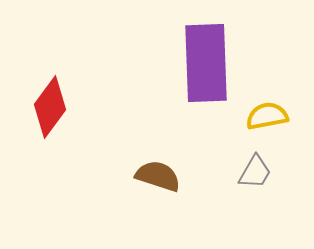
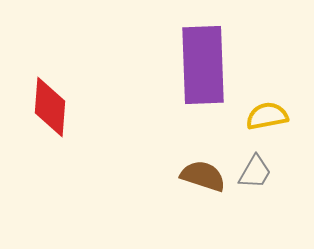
purple rectangle: moved 3 px left, 2 px down
red diamond: rotated 32 degrees counterclockwise
brown semicircle: moved 45 px right
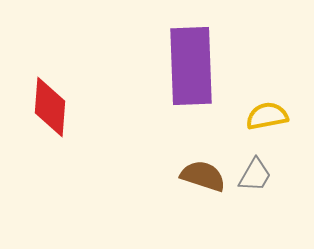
purple rectangle: moved 12 px left, 1 px down
gray trapezoid: moved 3 px down
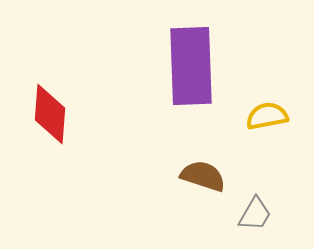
red diamond: moved 7 px down
gray trapezoid: moved 39 px down
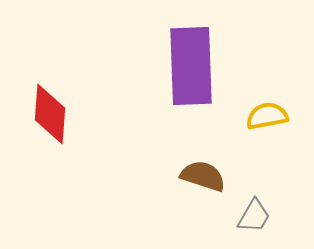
gray trapezoid: moved 1 px left, 2 px down
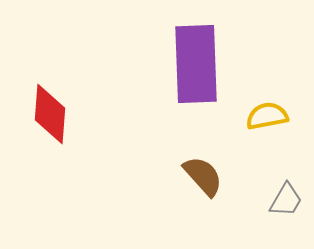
purple rectangle: moved 5 px right, 2 px up
brown semicircle: rotated 30 degrees clockwise
gray trapezoid: moved 32 px right, 16 px up
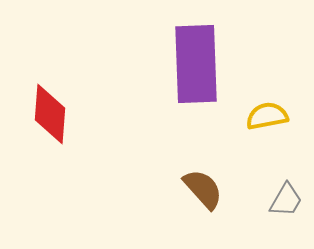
brown semicircle: moved 13 px down
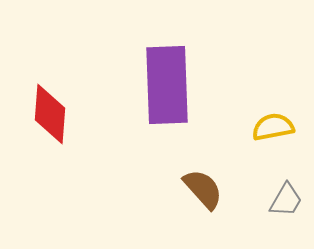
purple rectangle: moved 29 px left, 21 px down
yellow semicircle: moved 6 px right, 11 px down
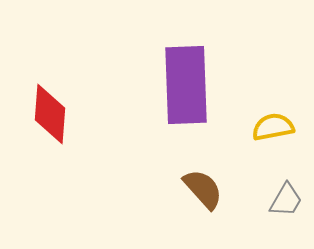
purple rectangle: moved 19 px right
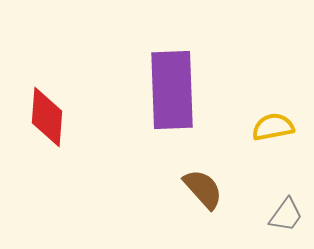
purple rectangle: moved 14 px left, 5 px down
red diamond: moved 3 px left, 3 px down
gray trapezoid: moved 15 px down; rotated 6 degrees clockwise
